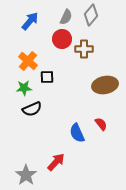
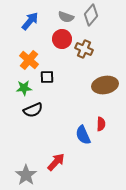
gray semicircle: rotated 84 degrees clockwise
brown cross: rotated 24 degrees clockwise
orange cross: moved 1 px right, 1 px up
black semicircle: moved 1 px right, 1 px down
red semicircle: rotated 40 degrees clockwise
blue semicircle: moved 6 px right, 2 px down
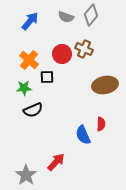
red circle: moved 15 px down
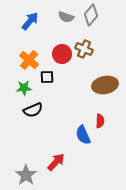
red semicircle: moved 1 px left, 3 px up
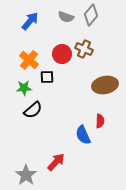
black semicircle: rotated 18 degrees counterclockwise
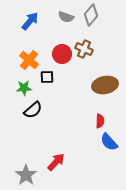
blue semicircle: moved 26 px right, 7 px down; rotated 18 degrees counterclockwise
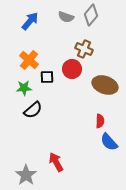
red circle: moved 10 px right, 15 px down
brown ellipse: rotated 30 degrees clockwise
red arrow: rotated 72 degrees counterclockwise
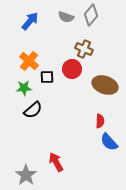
orange cross: moved 1 px down
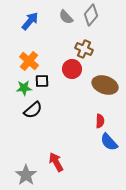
gray semicircle: rotated 28 degrees clockwise
black square: moved 5 px left, 4 px down
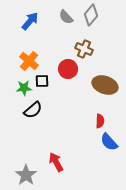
red circle: moved 4 px left
